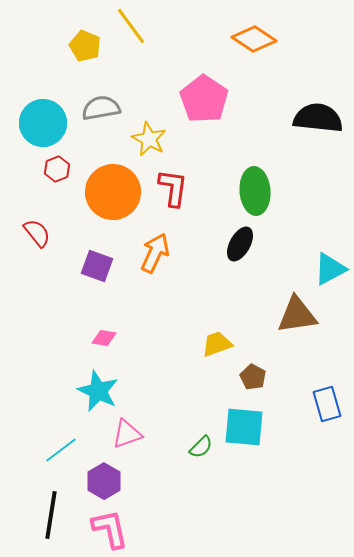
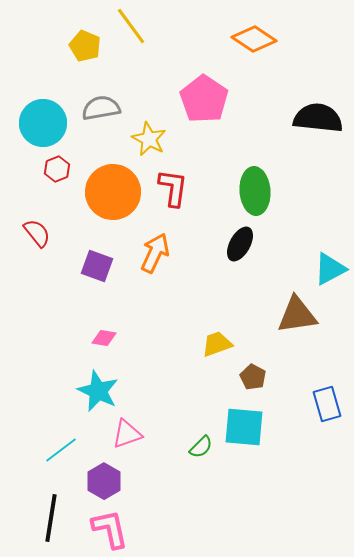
black line: moved 3 px down
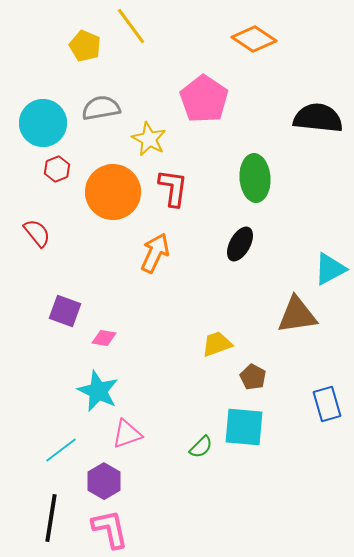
green ellipse: moved 13 px up
purple square: moved 32 px left, 45 px down
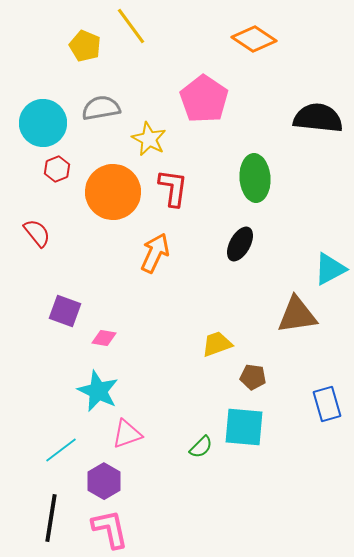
brown pentagon: rotated 20 degrees counterclockwise
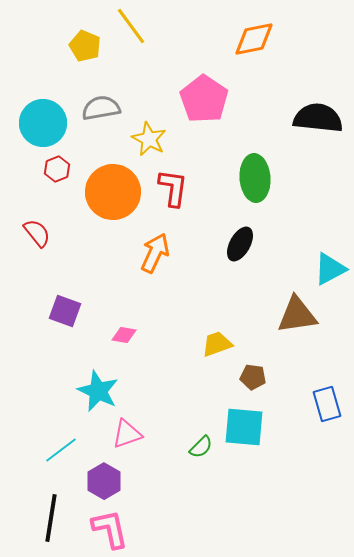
orange diamond: rotated 45 degrees counterclockwise
pink diamond: moved 20 px right, 3 px up
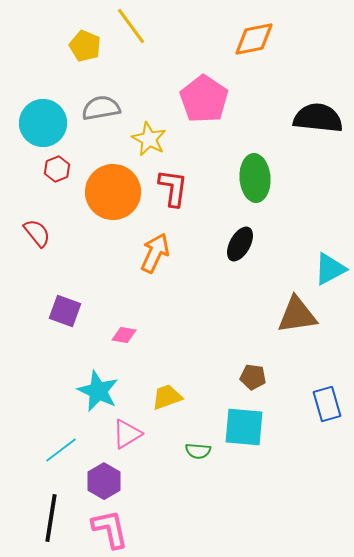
yellow trapezoid: moved 50 px left, 53 px down
pink triangle: rotated 12 degrees counterclockwise
green semicircle: moved 3 px left, 4 px down; rotated 50 degrees clockwise
